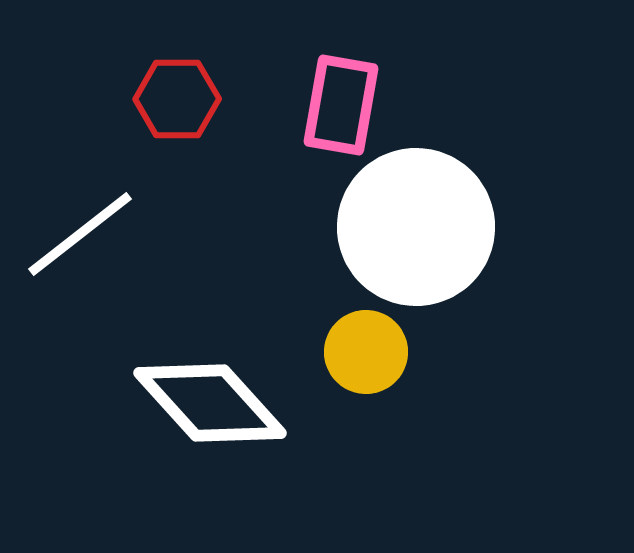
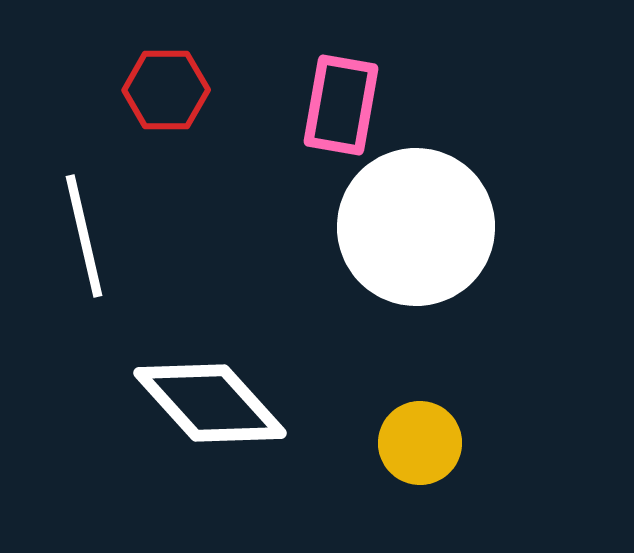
red hexagon: moved 11 px left, 9 px up
white line: moved 4 px right, 2 px down; rotated 65 degrees counterclockwise
yellow circle: moved 54 px right, 91 px down
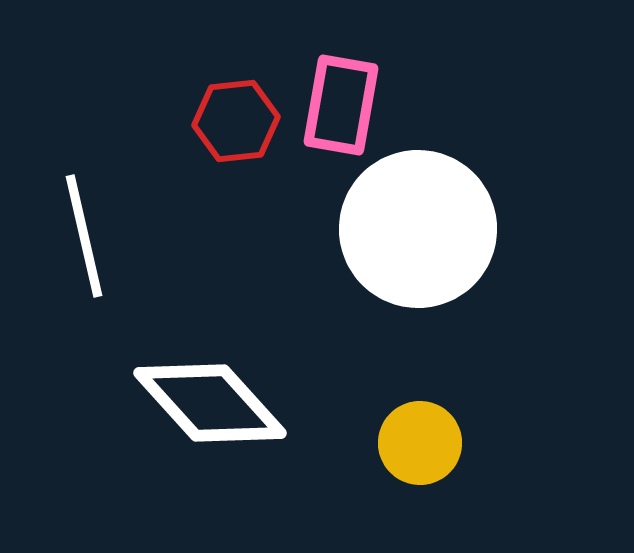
red hexagon: moved 70 px right, 31 px down; rotated 6 degrees counterclockwise
white circle: moved 2 px right, 2 px down
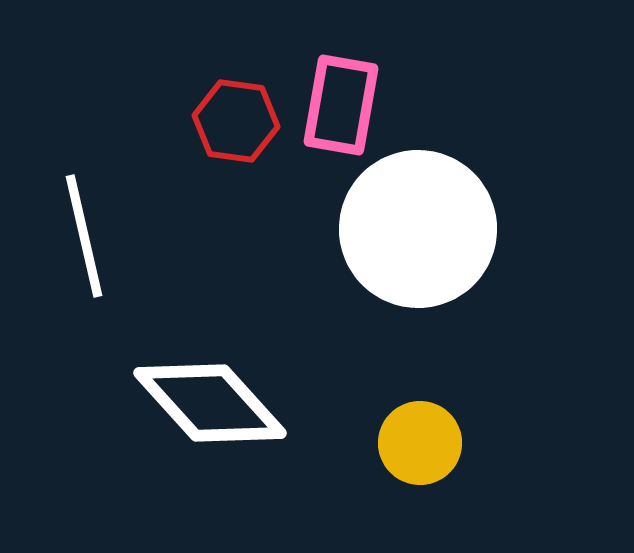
red hexagon: rotated 14 degrees clockwise
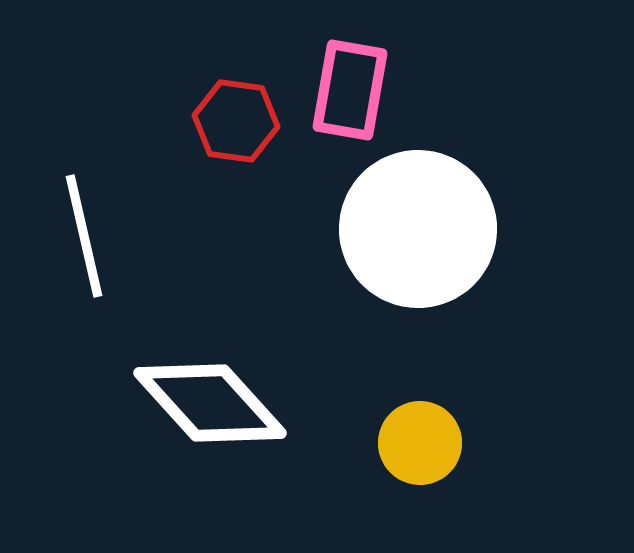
pink rectangle: moved 9 px right, 15 px up
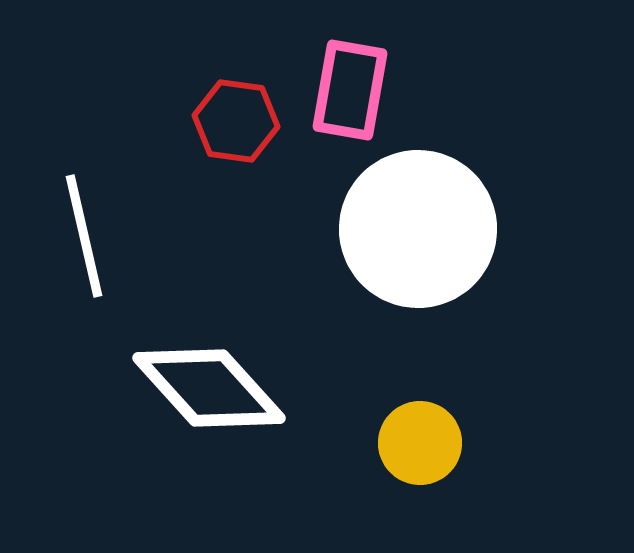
white diamond: moved 1 px left, 15 px up
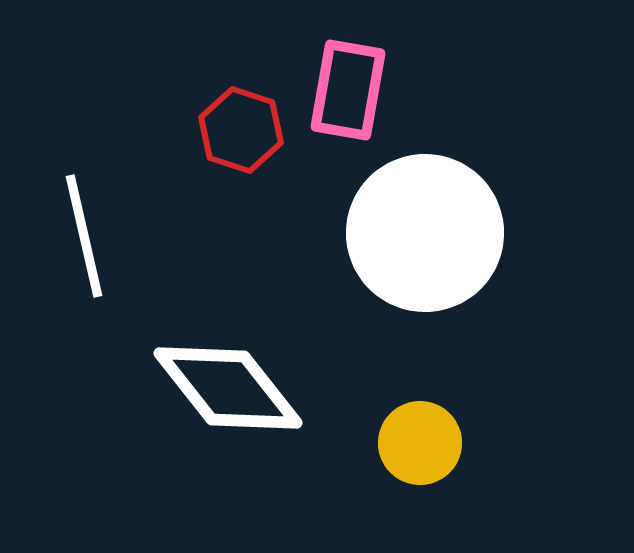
pink rectangle: moved 2 px left
red hexagon: moved 5 px right, 9 px down; rotated 10 degrees clockwise
white circle: moved 7 px right, 4 px down
white diamond: moved 19 px right; rotated 4 degrees clockwise
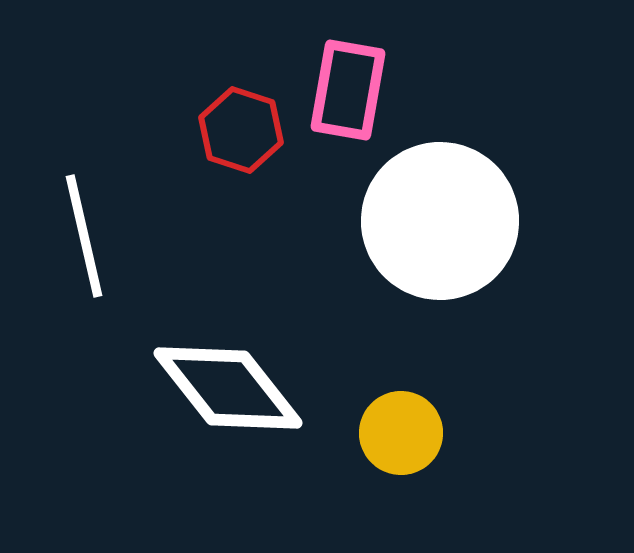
white circle: moved 15 px right, 12 px up
yellow circle: moved 19 px left, 10 px up
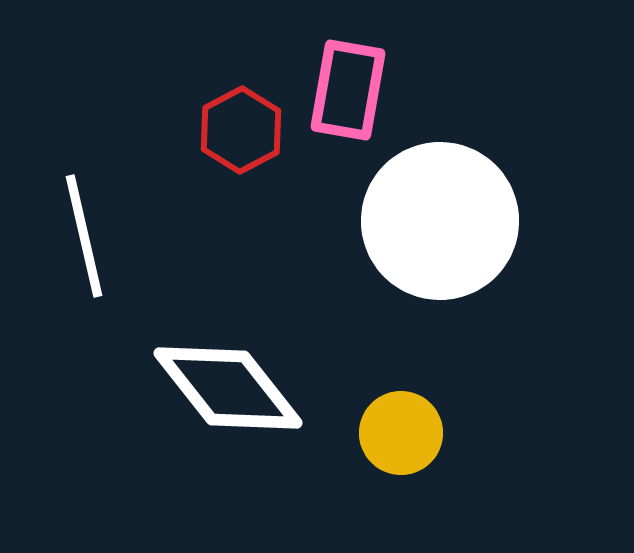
red hexagon: rotated 14 degrees clockwise
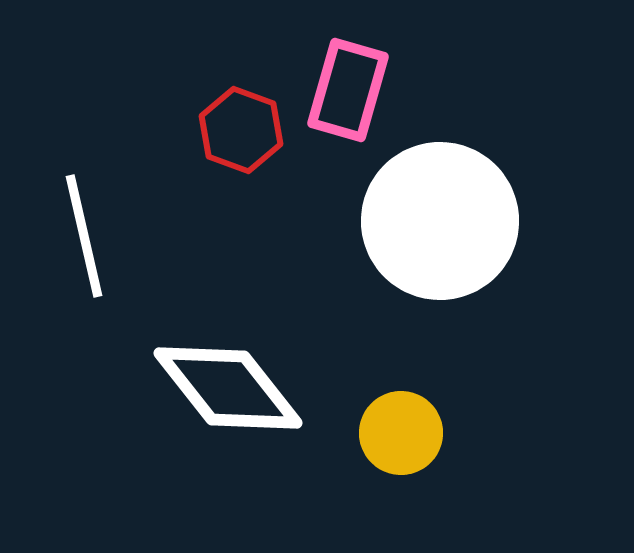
pink rectangle: rotated 6 degrees clockwise
red hexagon: rotated 12 degrees counterclockwise
